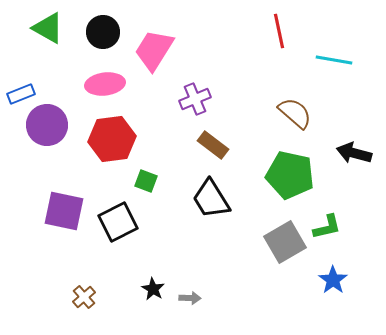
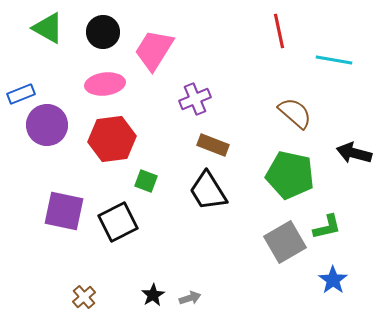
brown rectangle: rotated 16 degrees counterclockwise
black trapezoid: moved 3 px left, 8 px up
black star: moved 6 px down; rotated 10 degrees clockwise
gray arrow: rotated 20 degrees counterclockwise
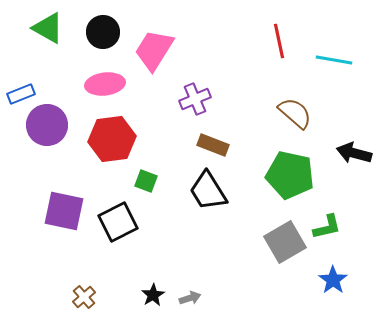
red line: moved 10 px down
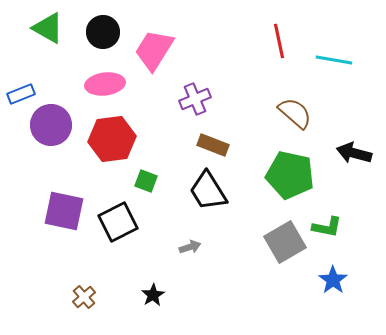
purple circle: moved 4 px right
green L-shape: rotated 24 degrees clockwise
gray arrow: moved 51 px up
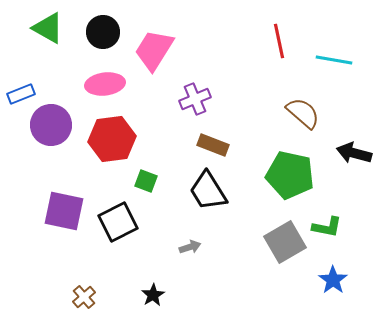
brown semicircle: moved 8 px right
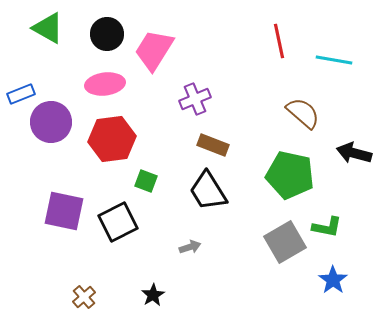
black circle: moved 4 px right, 2 px down
purple circle: moved 3 px up
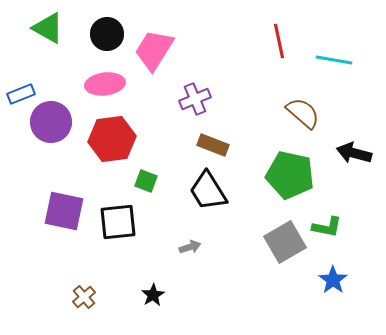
black square: rotated 21 degrees clockwise
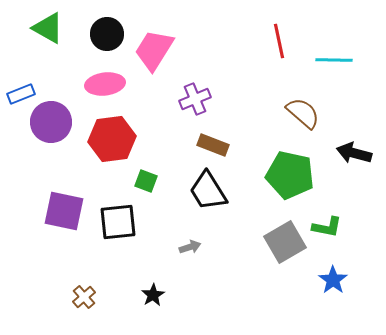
cyan line: rotated 9 degrees counterclockwise
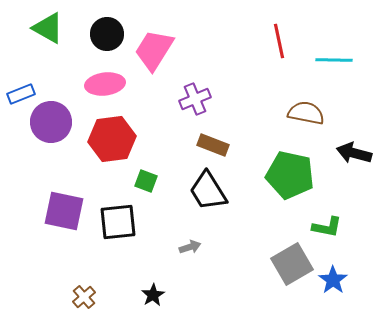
brown semicircle: moved 3 px right; rotated 30 degrees counterclockwise
gray square: moved 7 px right, 22 px down
